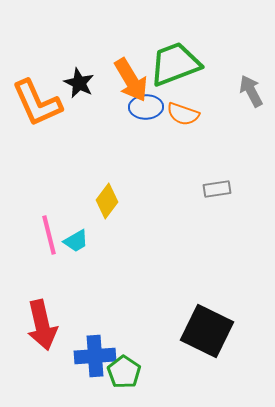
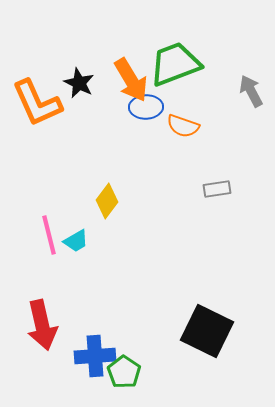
orange semicircle: moved 12 px down
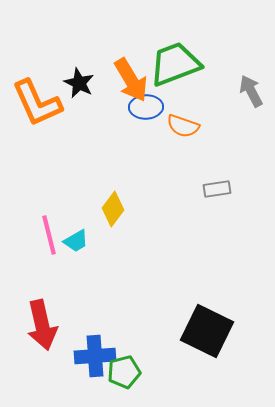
yellow diamond: moved 6 px right, 8 px down
green pentagon: rotated 24 degrees clockwise
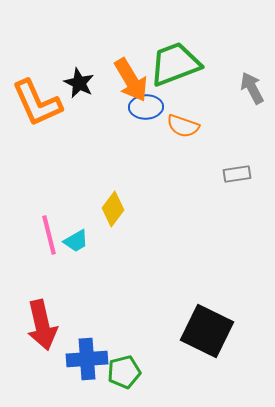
gray arrow: moved 1 px right, 3 px up
gray rectangle: moved 20 px right, 15 px up
blue cross: moved 8 px left, 3 px down
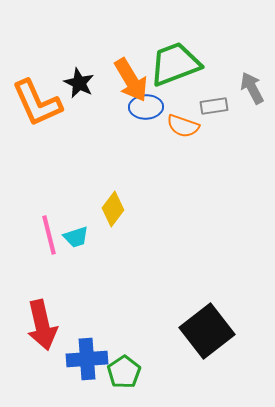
gray rectangle: moved 23 px left, 68 px up
cyan trapezoid: moved 4 px up; rotated 12 degrees clockwise
black square: rotated 26 degrees clockwise
green pentagon: rotated 20 degrees counterclockwise
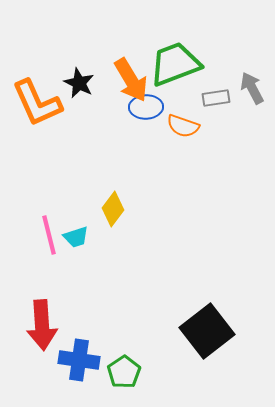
gray rectangle: moved 2 px right, 8 px up
red arrow: rotated 9 degrees clockwise
blue cross: moved 8 px left, 1 px down; rotated 12 degrees clockwise
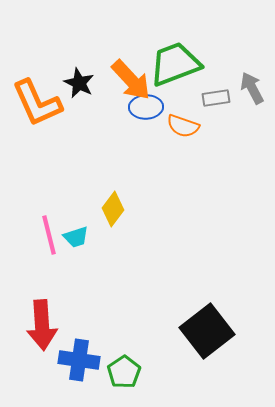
orange arrow: rotated 12 degrees counterclockwise
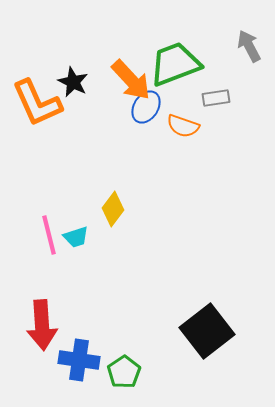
black star: moved 6 px left, 1 px up
gray arrow: moved 3 px left, 42 px up
blue ellipse: rotated 56 degrees counterclockwise
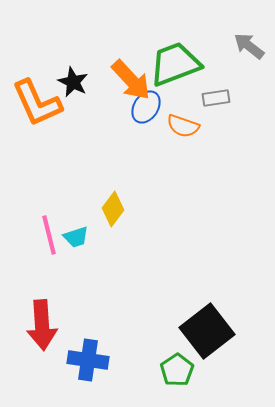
gray arrow: rotated 24 degrees counterclockwise
blue cross: moved 9 px right
green pentagon: moved 53 px right, 2 px up
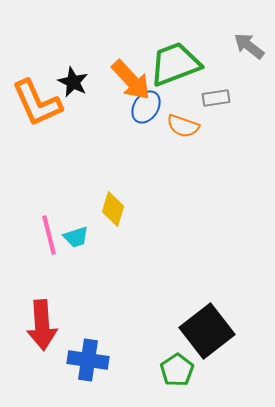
yellow diamond: rotated 20 degrees counterclockwise
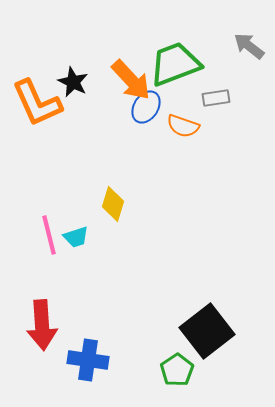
yellow diamond: moved 5 px up
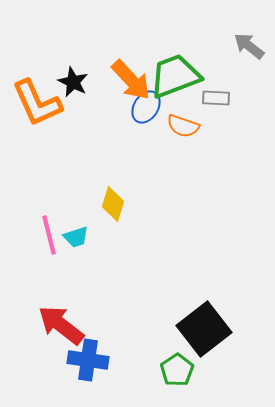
green trapezoid: moved 12 px down
gray rectangle: rotated 12 degrees clockwise
red arrow: moved 19 px right; rotated 132 degrees clockwise
black square: moved 3 px left, 2 px up
